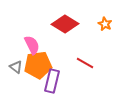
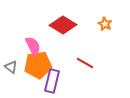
red diamond: moved 2 px left, 1 px down
pink semicircle: moved 1 px right, 1 px down
gray triangle: moved 5 px left
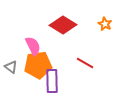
purple rectangle: rotated 15 degrees counterclockwise
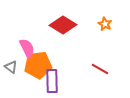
pink semicircle: moved 6 px left, 2 px down
red line: moved 15 px right, 6 px down
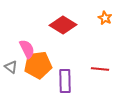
orange star: moved 6 px up
pink semicircle: moved 1 px down
red line: rotated 24 degrees counterclockwise
purple rectangle: moved 13 px right
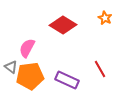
pink semicircle: moved 1 px up; rotated 126 degrees counterclockwise
orange pentagon: moved 8 px left, 11 px down
red line: rotated 54 degrees clockwise
purple rectangle: moved 2 px right, 1 px up; rotated 65 degrees counterclockwise
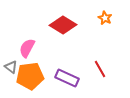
purple rectangle: moved 2 px up
